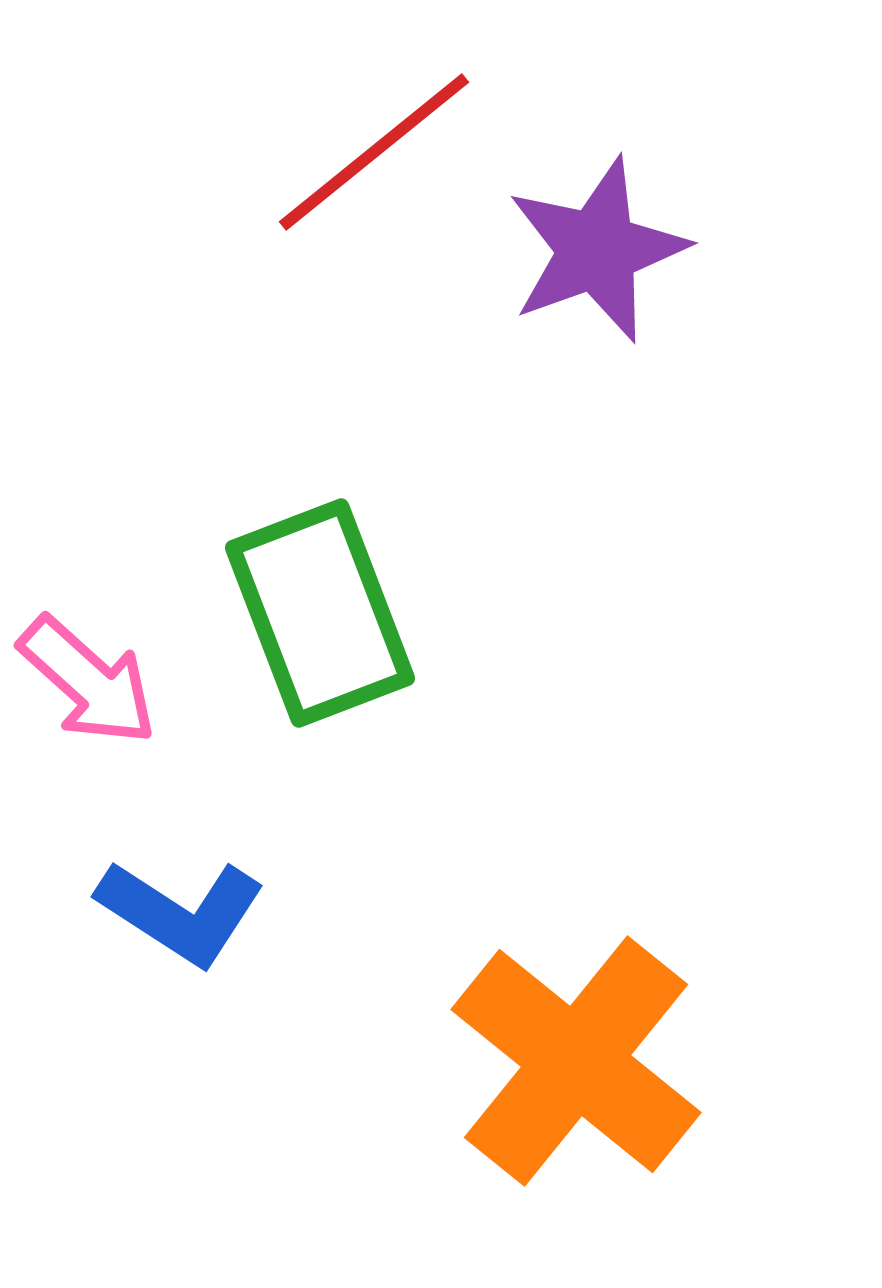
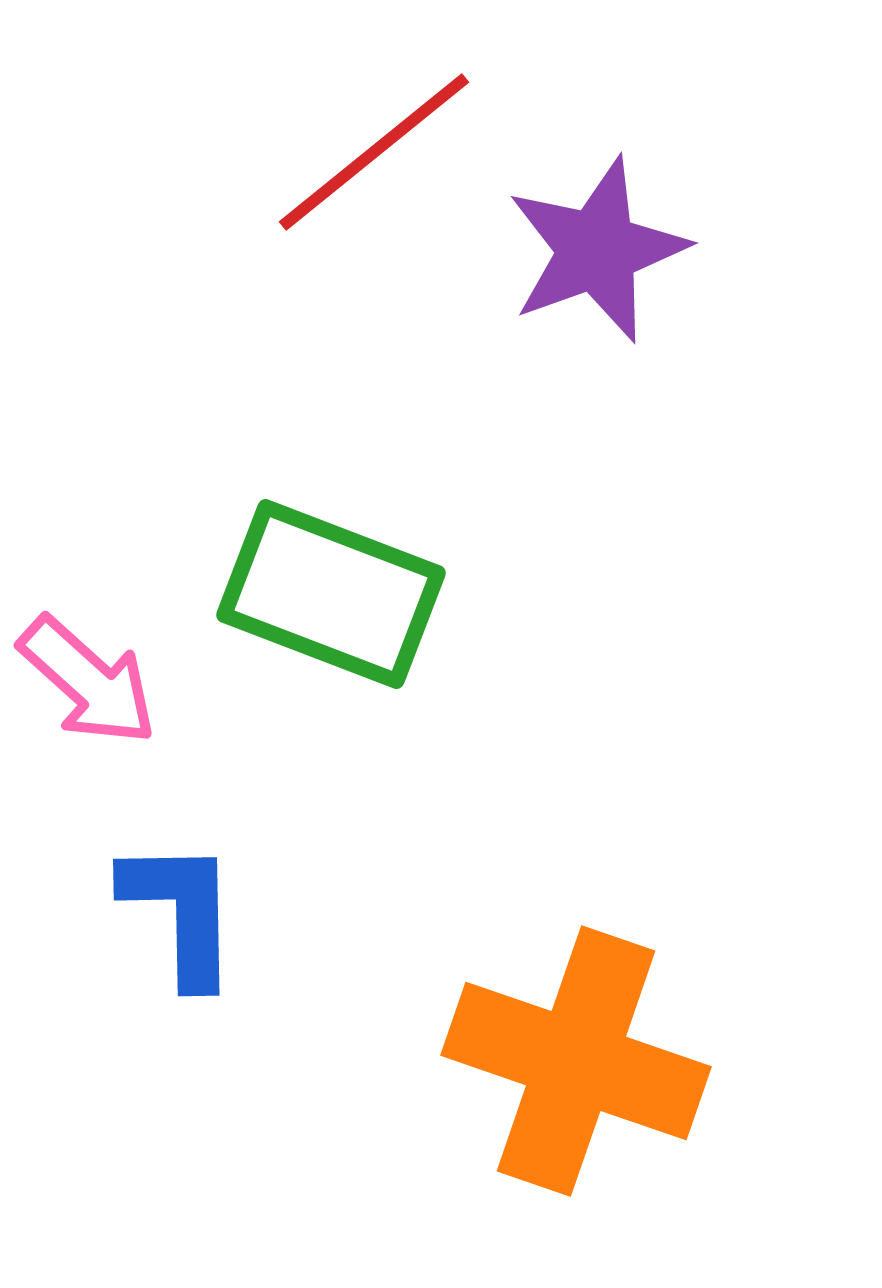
green rectangle: moved 11 px right, 19 px up; rotated 48 degrees counterclockwise
blue L-shape: rotated 124 degrees counterclockwise
orange cross: rotated 20 degrees counterclockwise
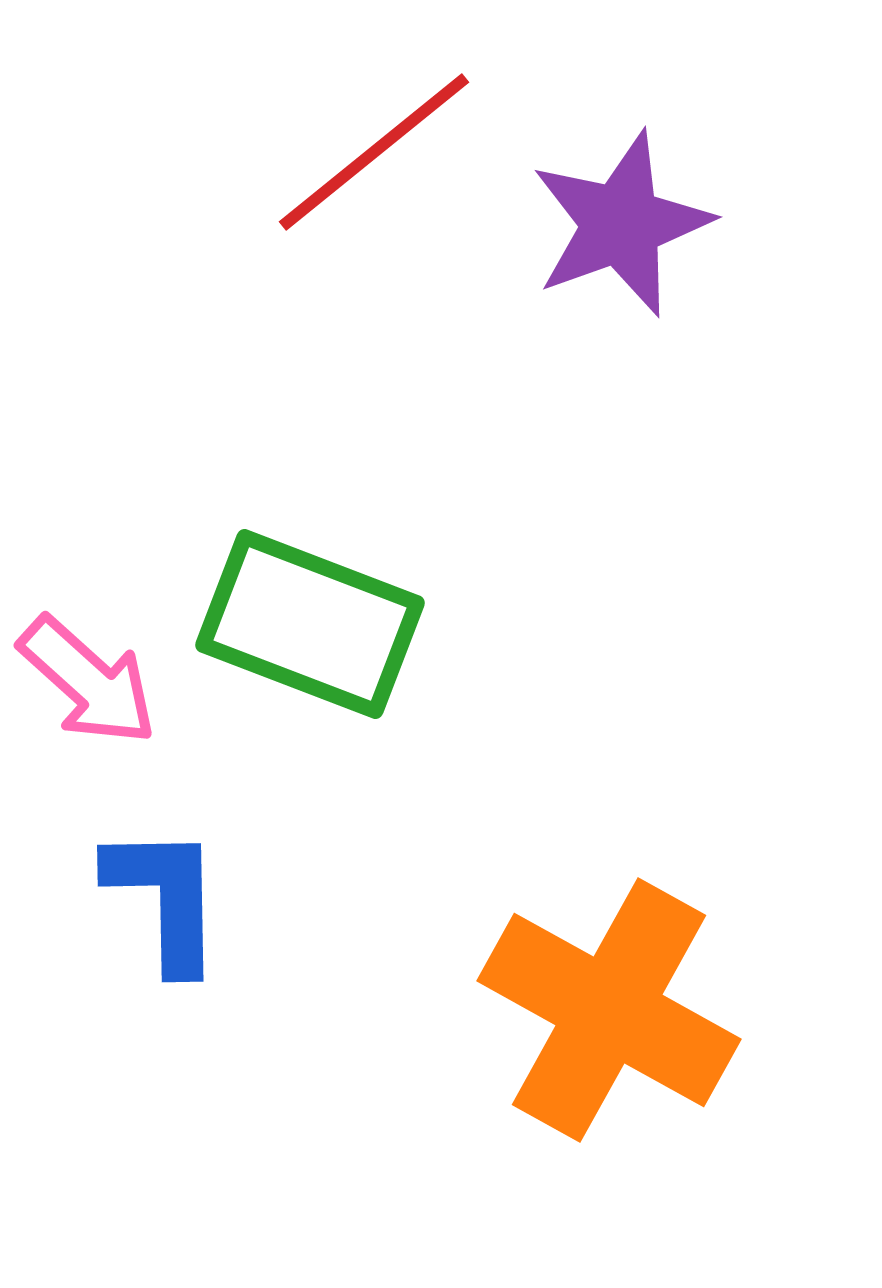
purple star: moved 24 px right, 26 px up
green rectangle: moved 21 px left, 30 px down
blue L-shape: moved 16 px left, 14 px up
orange cross: moved 33 px right, 51 px up; rotated 10 degrees clockwise
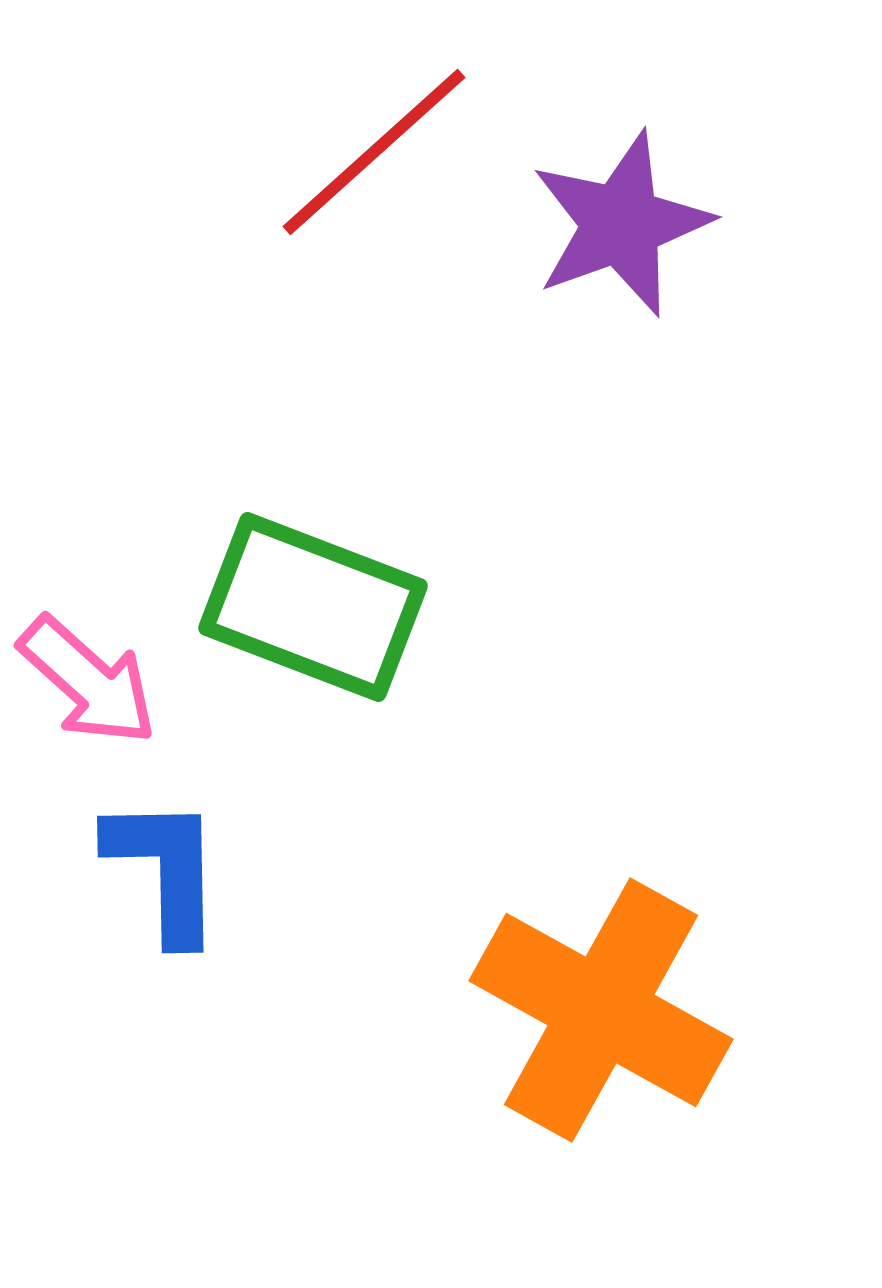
red line: rotated 3 degrees counterclockwise
green rectangle: moved 3 px right, 17 px up
blue L-shape: moved 29 px up
orange cross: moved 8 px left
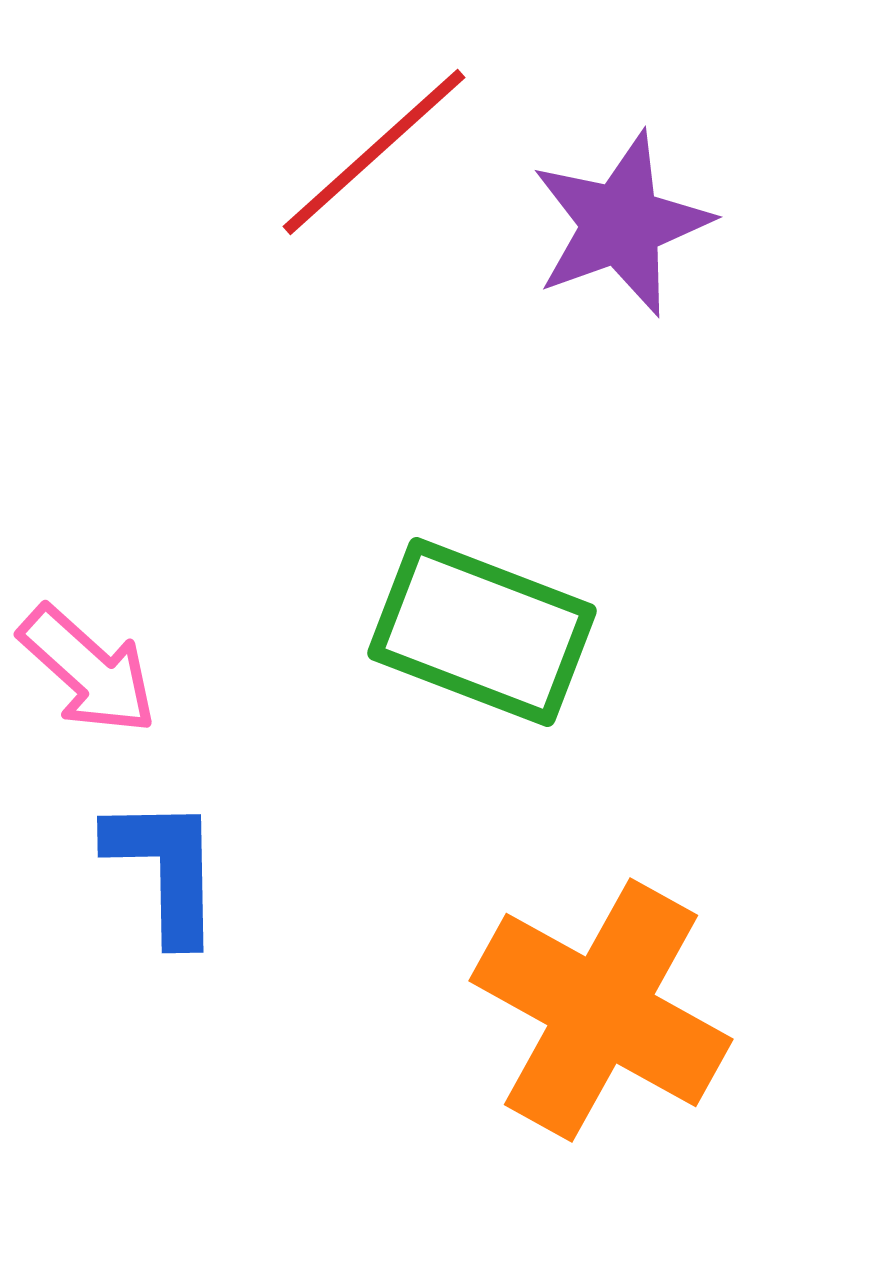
green rectangle: moved 169 px right, 25 px down
pink arrow: moved 11 px up
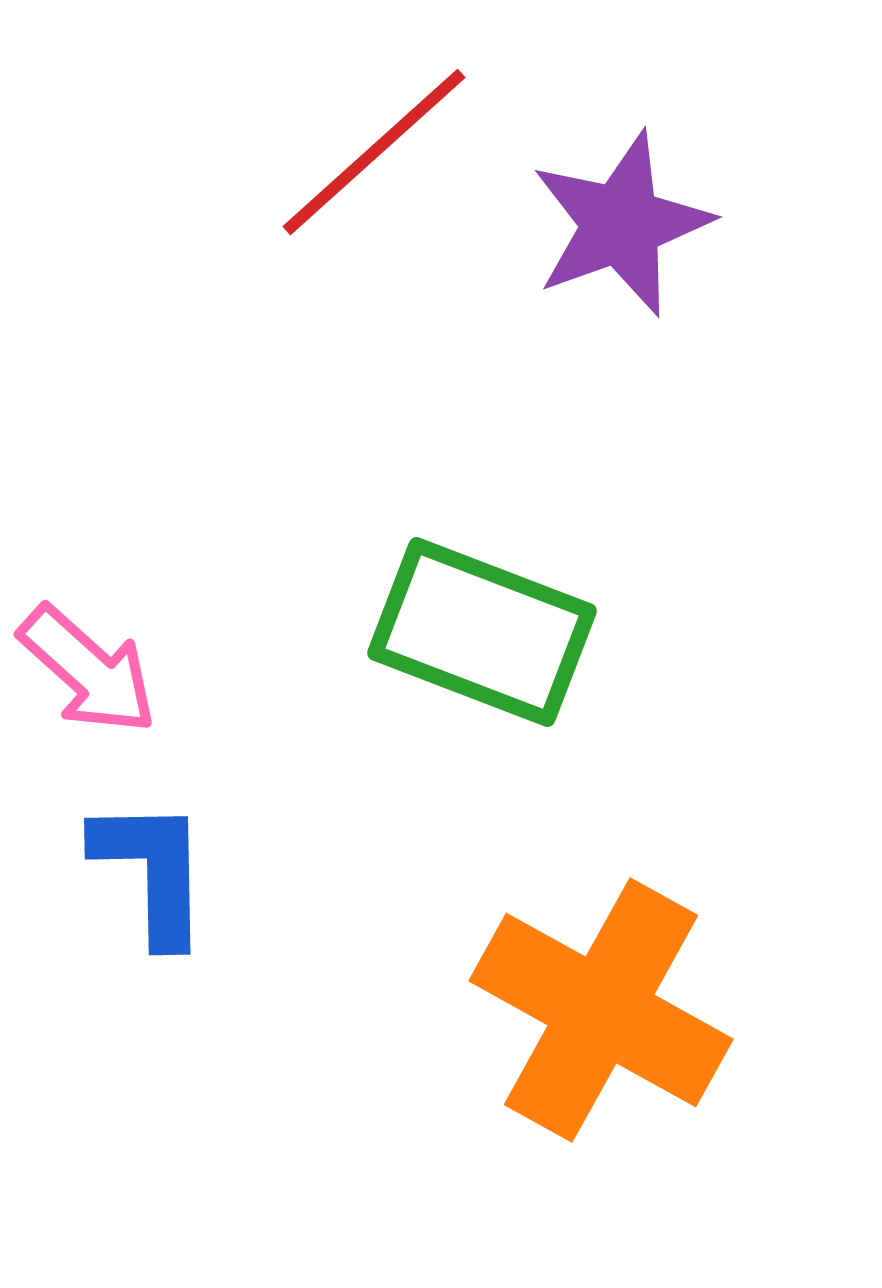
blue L-shape: moved 13 px left, 2 px down
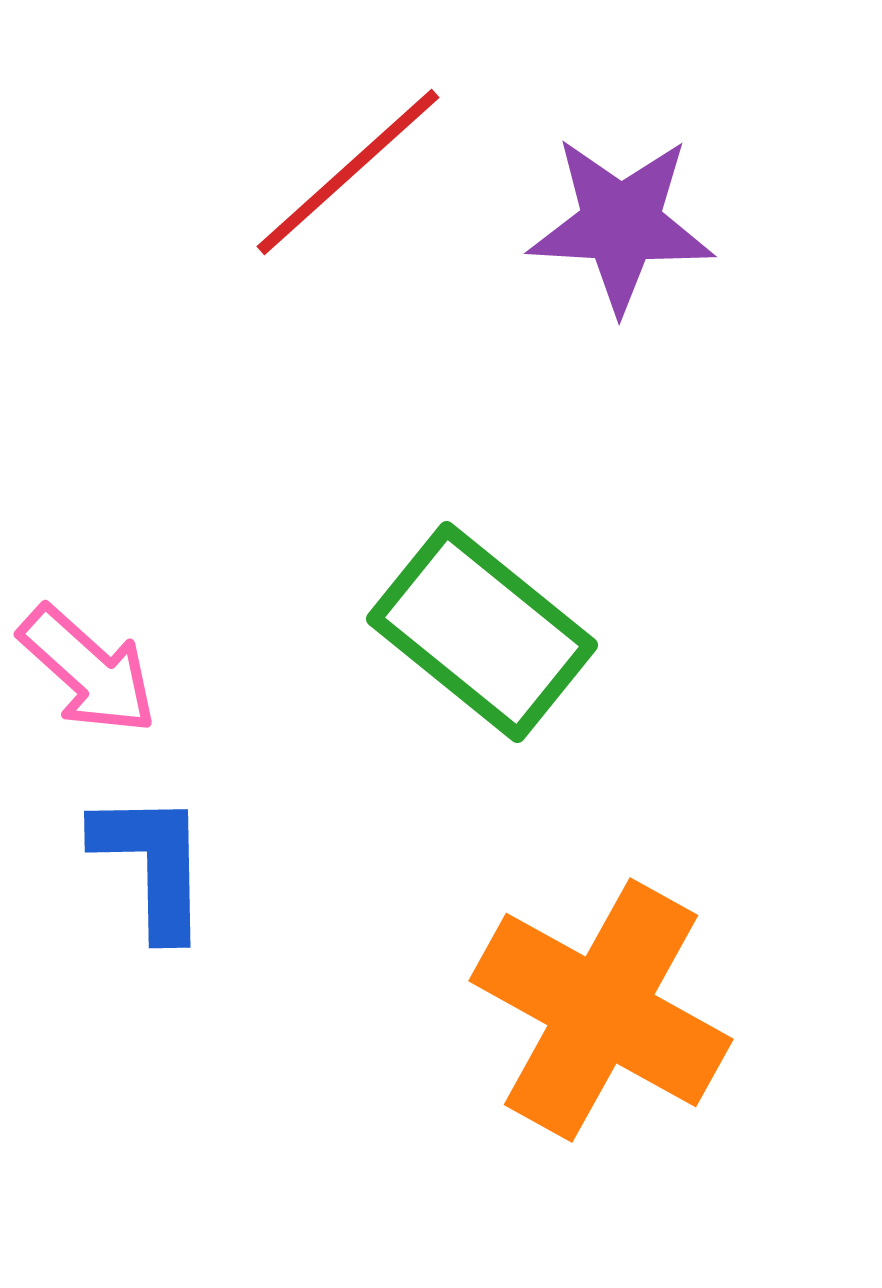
red line: moved 26 px left, 20 px down
purple star: rotated 23 degrees clockwise
green rectangle: rotated 18 degrees clockwise
blue L-shape: moved 7 px up
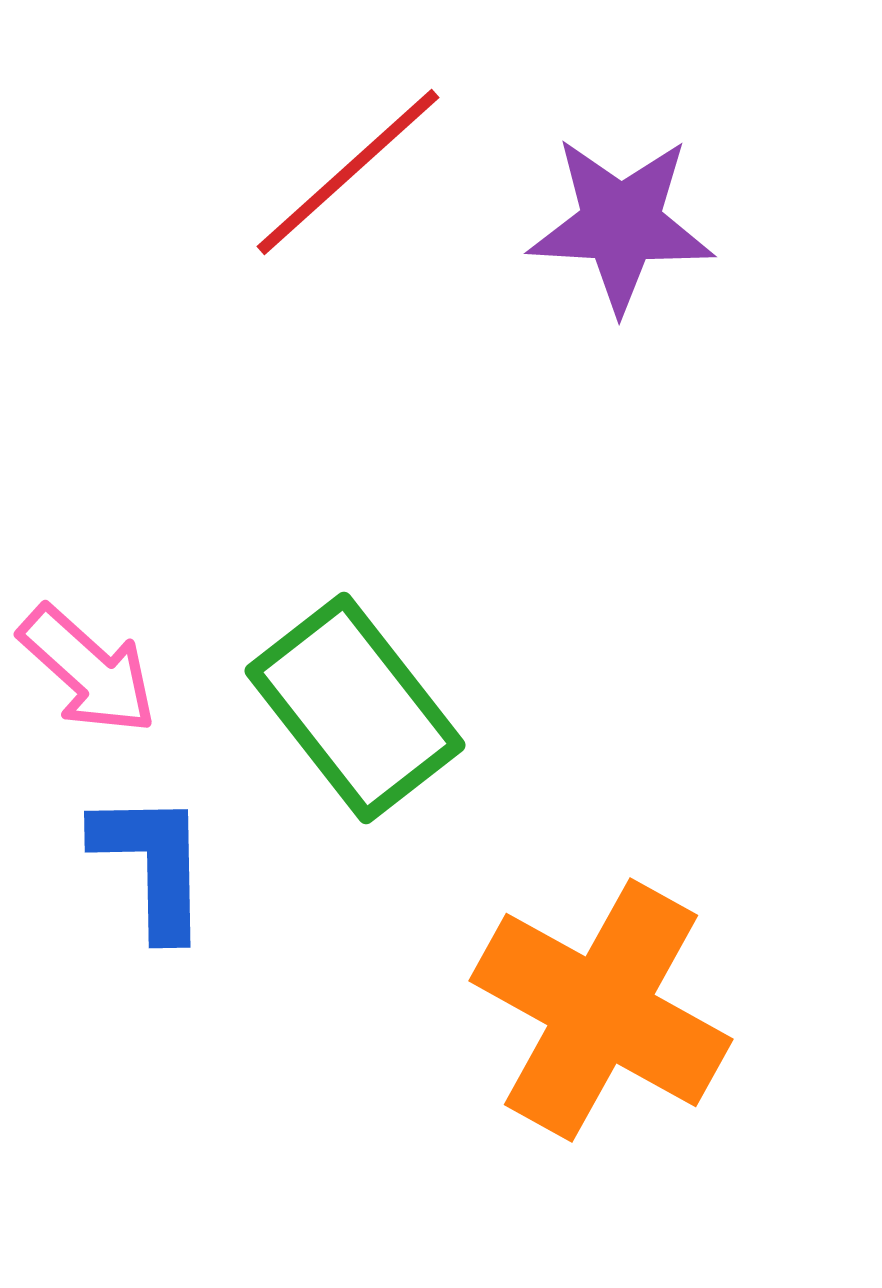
green rectangle: moved 127 px left, 76 px down; rotated 13 degrees clockwise
